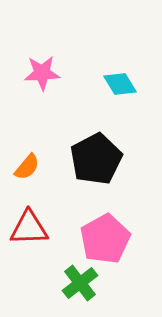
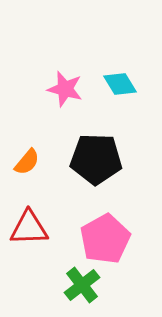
pink star: moved 23 px right, 16 px down; rotated 18 degrees clockwise
black pentagon: rotated 30 degrees clockwise
orange semicircle: moved 5 px up
green cross: moved 2 px right, 2 px down
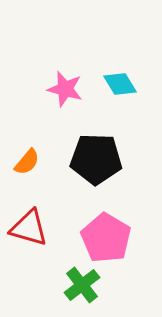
red triangle: rotated 18 degrees clockwise
pink pentagon: moved 1 px right, 1 px up; rotated 12 degrees counterclockwise
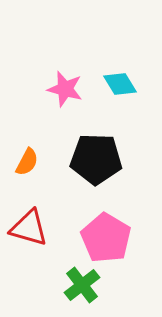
orange semicircle: rotated 12 degrees counterclockwise
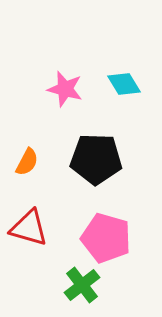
cyan diamond: moved 4 px right
pink pentagon: rotated 15 degrees counterclockwise
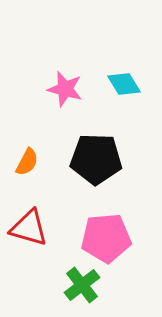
pink pentagon: rotated 21 degrees counterclockwise
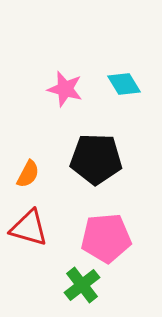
orange semicircle: moved 1 px right, 12 px down
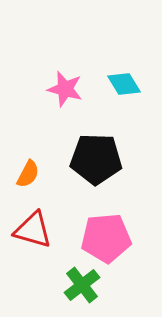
red triangle: moved 4 px right, 2 px down
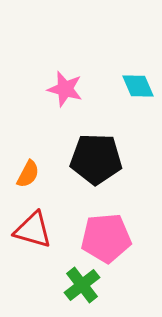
cyan diamond: moved 14 px right, 2 px down; rotated 8 degrees clockwise
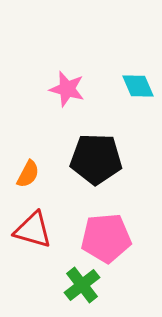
pink star: moved 2 px right
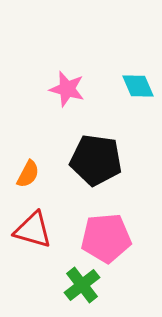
black pentagon: moved 1 px down; rotated 6 degrees clockwise
